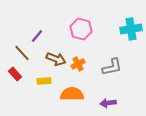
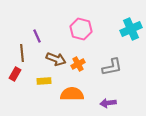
cyan cross: rotated 15 degrees counterclockwise
purple line: rotated 64 degrees counterclockwise
brown line: rotated 36 degrees clockwise
red rectangle: rotated 72 degrees clockwise
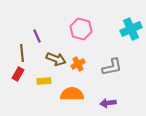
red rectangle: moved 3 px right
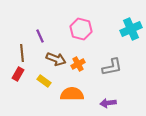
purple line: moved 3 px right
yellow rectangle: rotated 40 degrees clockwise
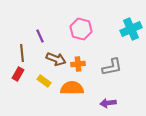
orange cross: rotated 24 degrees clockwise
orange semicircle: moved 6 px up
